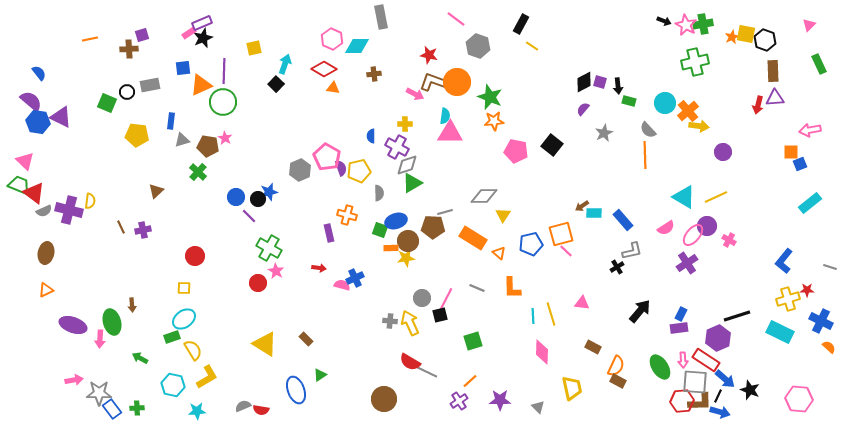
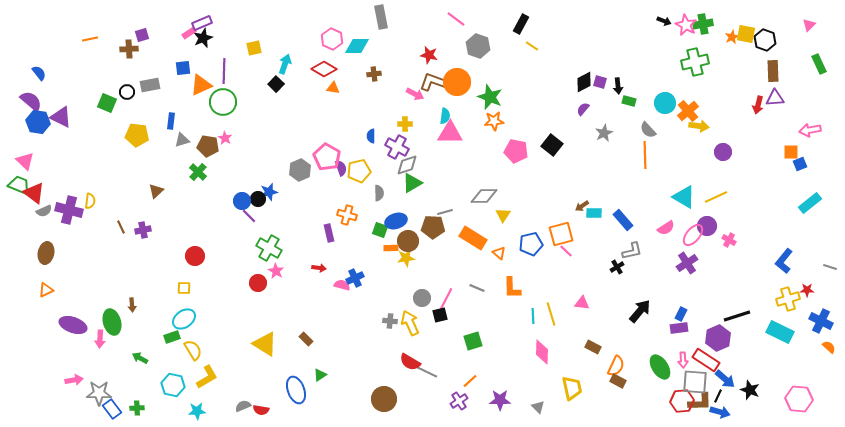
blue circle at (236, 197): moved 6 px right, 4 px down
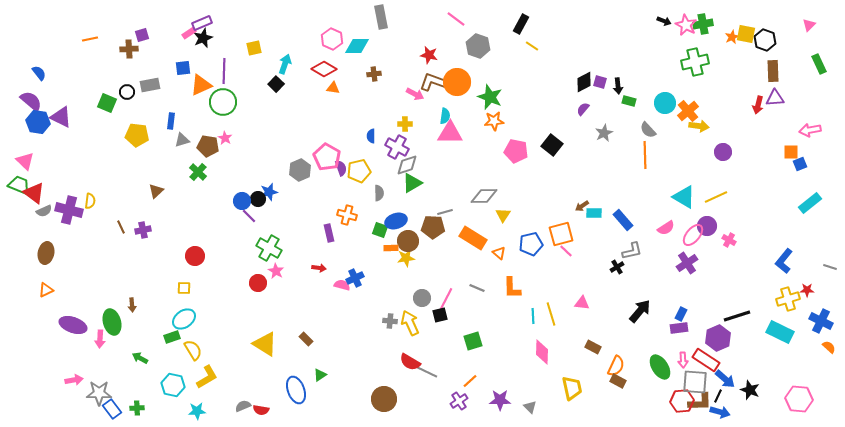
gray triangle at (538, 407): moved 8 px left
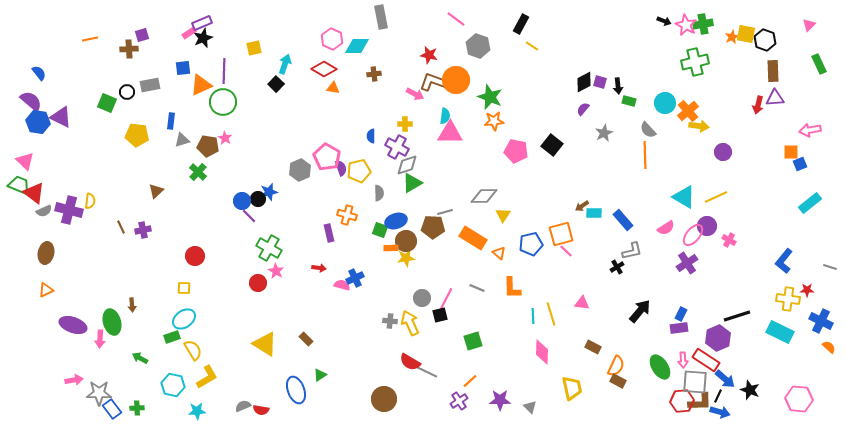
orange circle at (457, 82): moved 1 px left, 2 px up
brown circle at (408, 241): moved 2 px left
yellow cross at (788, 299): rotated 25 degrees clockwise
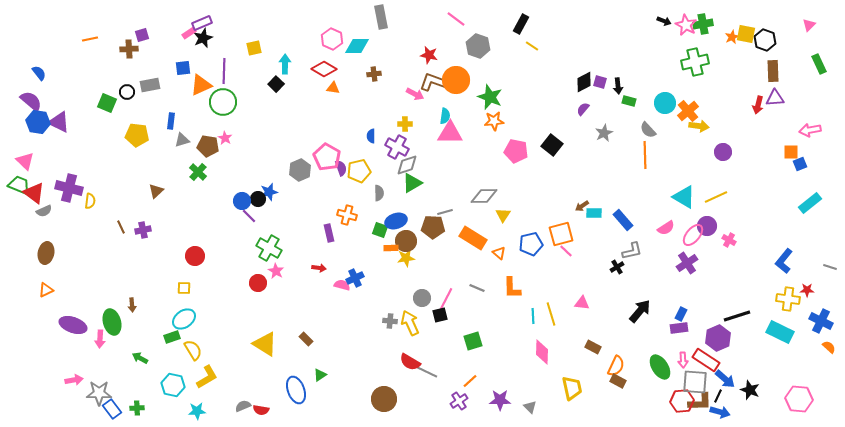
cyan arrow at (285, 64): rotated 18 degrees counterclockwise
purple triangle at (61, 117): moved 2 px left, 5 px down
purple cross at (69, 210): moved 22 px up
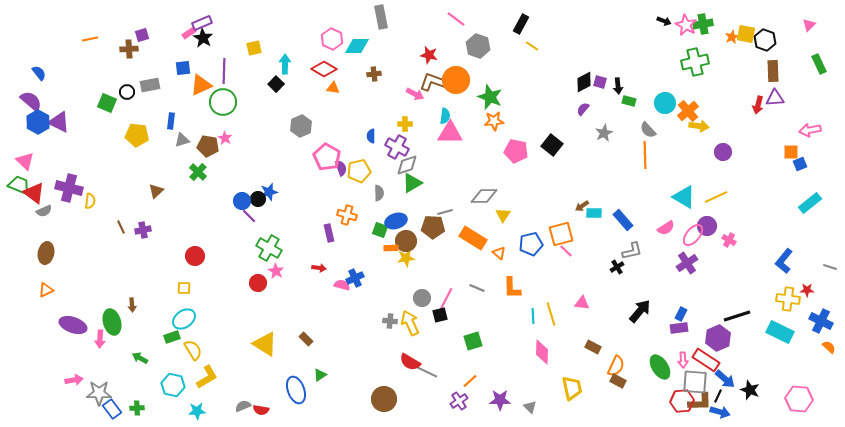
black star at (203, 38): rotated 18 degrees counterclockwise
blue hexagon at (38, 122): rotated 20 degrees clockwise
gray hexagon at (300, 170): moved 1 px right, 44 px up
